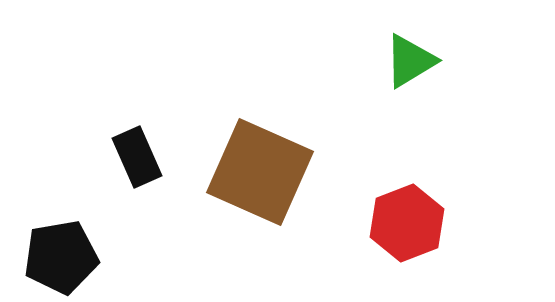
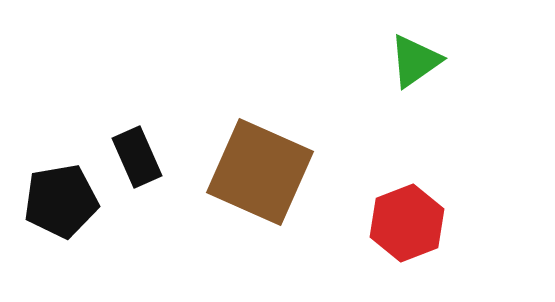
green triangle: moved 5 px right; rotated 4 degrees counterclockwise
black pentagon: moved 56 px up
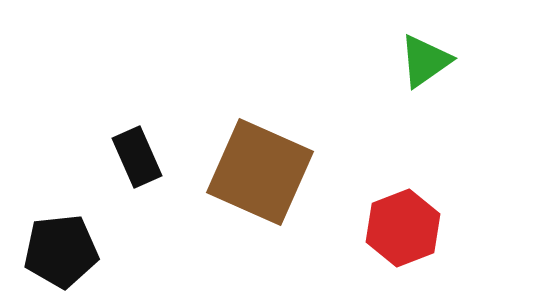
green triangle: moved 10 px right
black pentagon: moved 50 px down; rotated 4 degrees clockwise
red hexagon: moved 4 px left, 5 px down
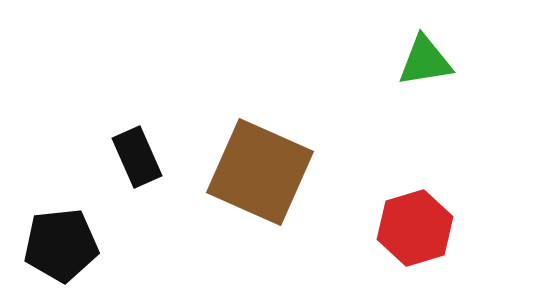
green triangle: rotated 26 degrees clockwise
red hexagon: moved 12 px right; rotated 4 degrees clockwise
black pentagon: moved 6 px up
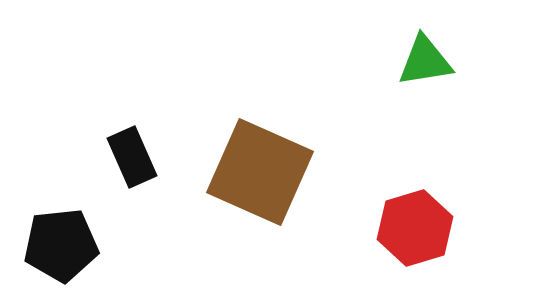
black rectangle: moved 5 px left
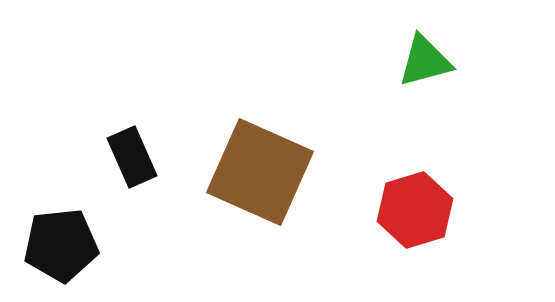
green triangle: rotated 6 degrees counterclockwise
red hexagon: moved 18 px up
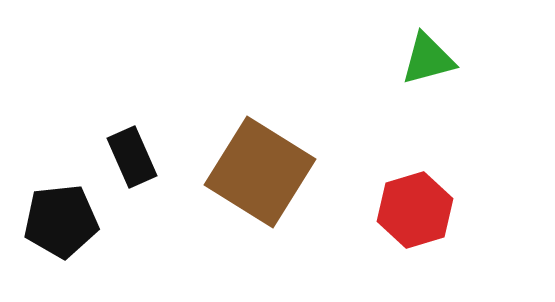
green triangle: moved 3 px right, 2 px up
brown square: rotated 8 degrees clockwise
black pentagon: moved 24 px up
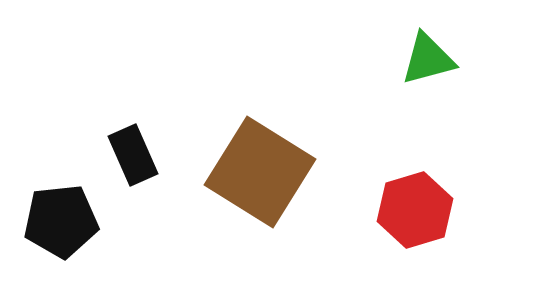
black rectangle: moved 1 px right, 2 px up
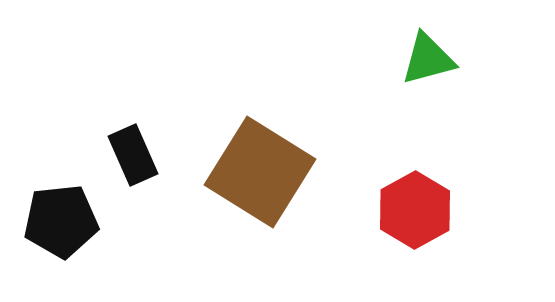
red hexagon: rotated 12 degrees counterclockwise
